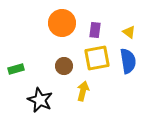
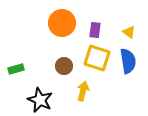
yellow square: rotated 28 degrees clockwise
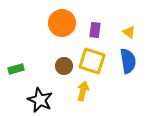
yellow square: moved 5 px left, 3 px down
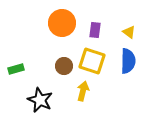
blue semicircle: rotated 10 degrees clockwise
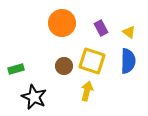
purple rectangle: moved 6 px right, 2 px up; rotated 35 degrees counterclockwise
yellow arrow: moved 4 px right
black star: moved 6 px left, 3 px up
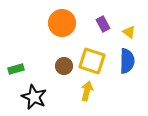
purple rectangle: moved 2 px right, 4 px up
blue semicircle: moved 1 px left
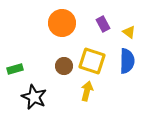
green rectangle: moved 1 px left
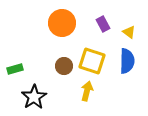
black star: rotated 15 degrees clockwise
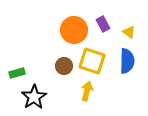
orange circle: moved 12 px right, 7 px down
green rectangle: moved 2 px right, 4 px down
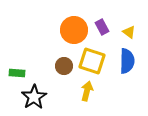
purple rectangle: moved 1 px left, 3 px down
green rectangle: rotated 21 degrees clockwise
